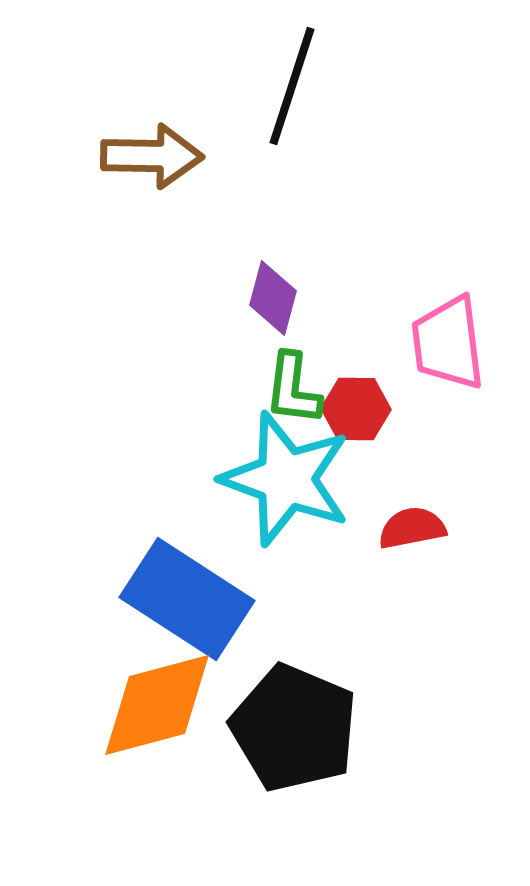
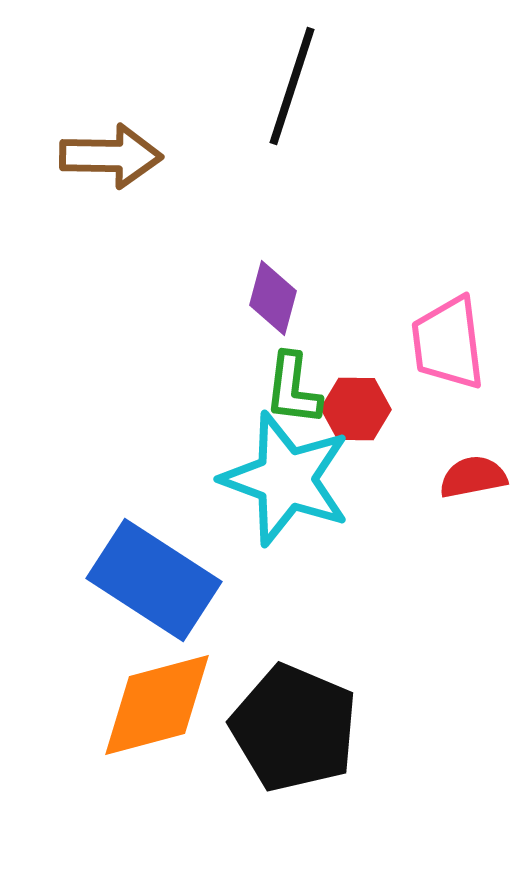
brown arrow: moved 41 px left
red semicircle: moved 61 px right, 51 px up
blue rectangle: moved 33 px left, 19 px up
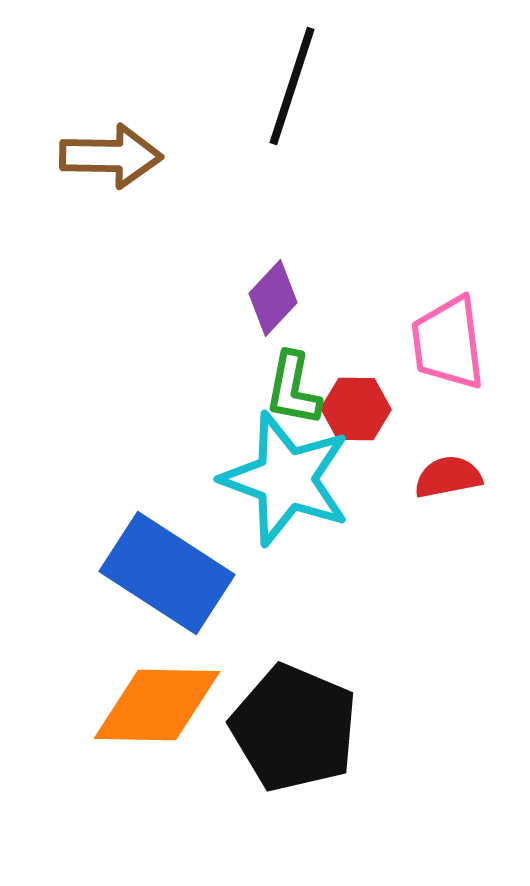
purple diamond: rotated 28 degrees clockwise
green L-shape: rotated 4 degrees clockwise
red semicircle: moved 25 px left
blue rectangle: moved 13 px right, 7 px up
orange diamond: rotated 16 degrees clockwise
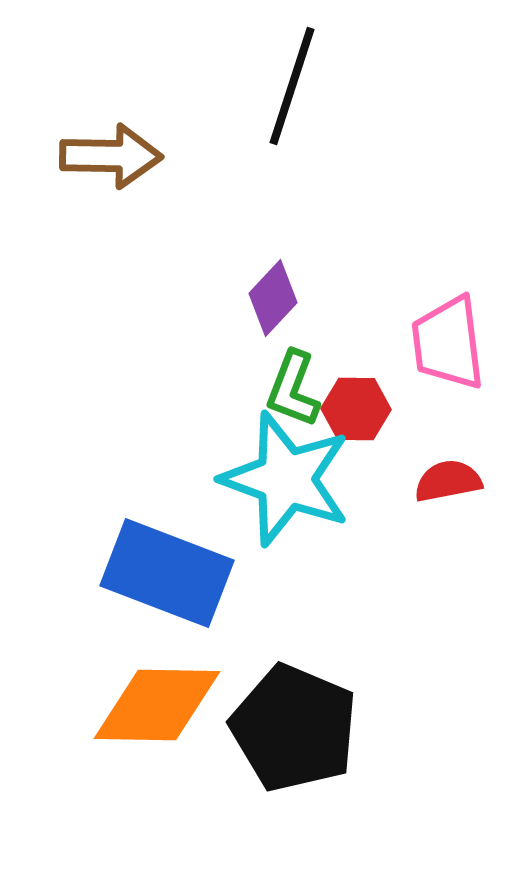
green L-shape: rotated 10 degrees clockwise
red semicircle: moved 4 px down
blue rectangle: rotated 12 degrees counterclockwise
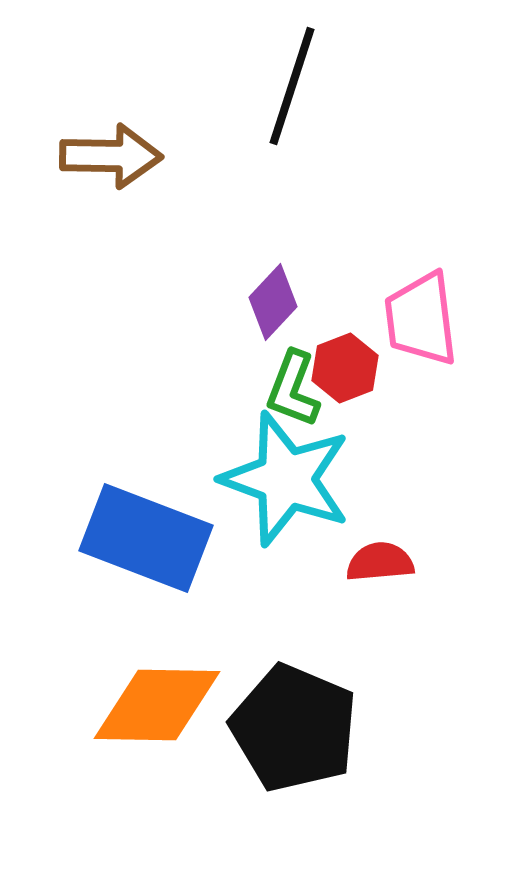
purple diamond: moved 4 px down
pink trapezoid: moved 27 px left, 24 px up
red hexagon: moved 11 px left, 41 px up; rotated 22 degrees counterclockwise
red semicircle: moved 68 px left, 81 px down; rotated 6 degrees clockwise
blue rectangle: moved 21 px left, 35 px up
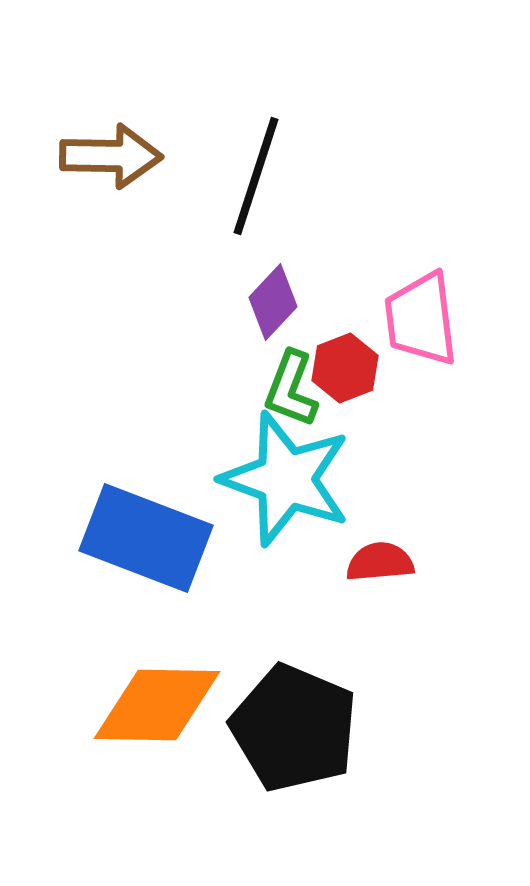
black line: moved 36 px left, 90 px down
green L-shape: moved 2 px left
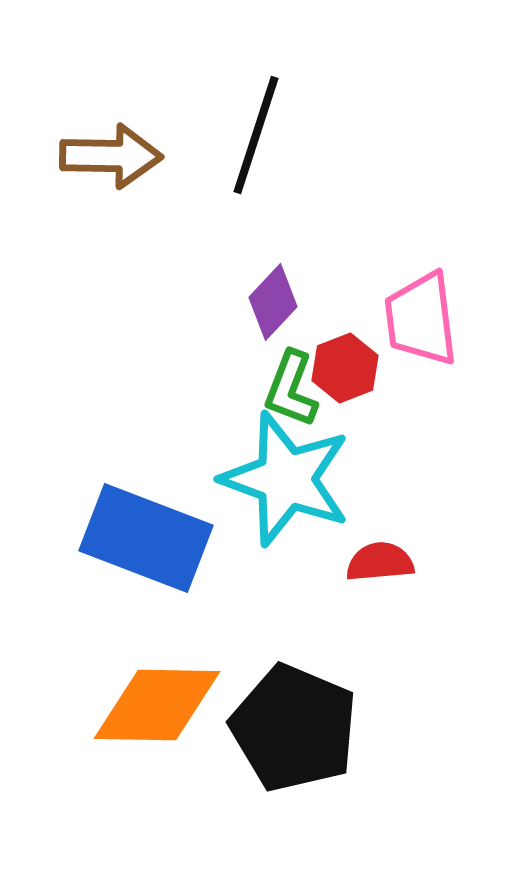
black line: moved 41 px up
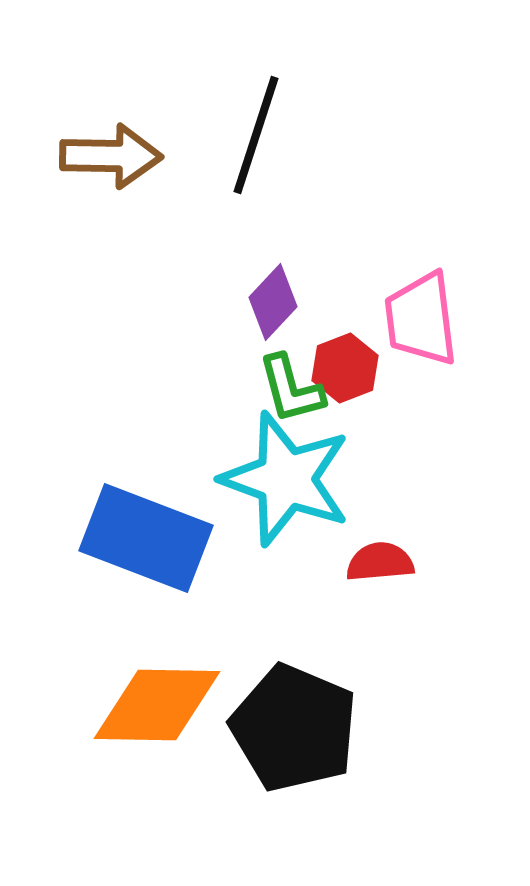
green L-shape: rotated 36 degrees counterclockwise
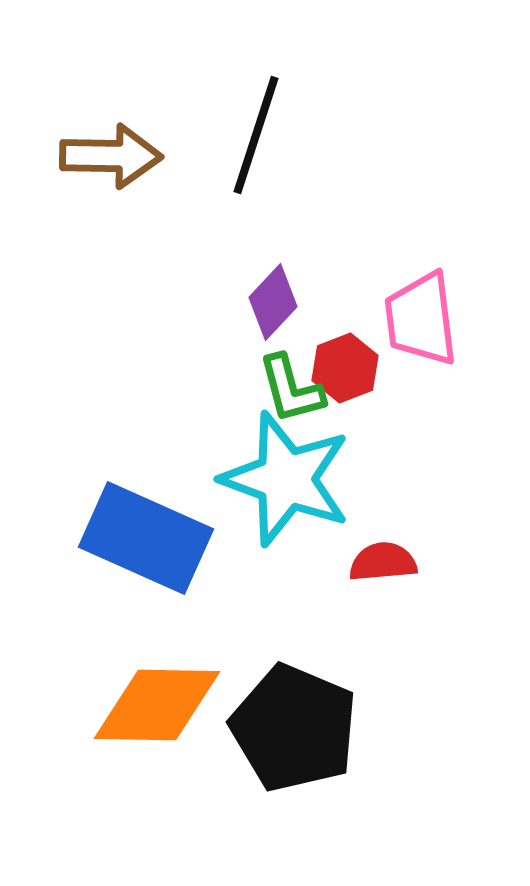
blue rectangle: rotated 3 degrees clockwise
red semicircle: moved 3 px right
